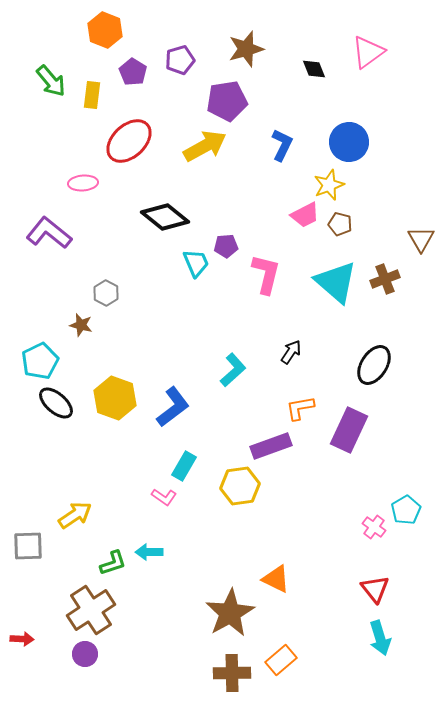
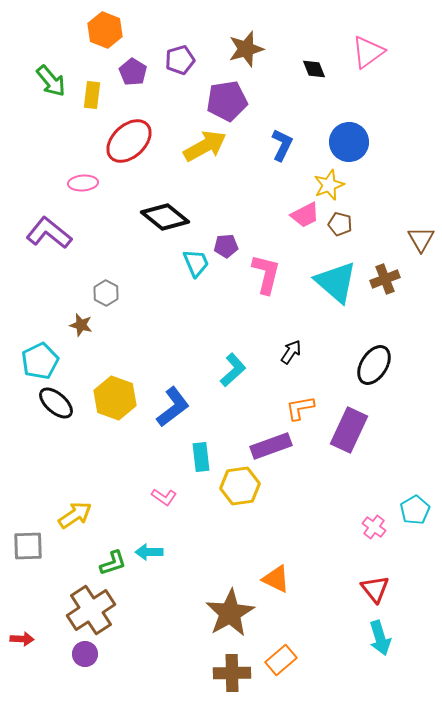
cyan rectangle at (184, 466): moved 17 px right, 9 px up; rotated 36 degrees counterclockwise
cyan pentagon at (406, 510): moved 9 px right
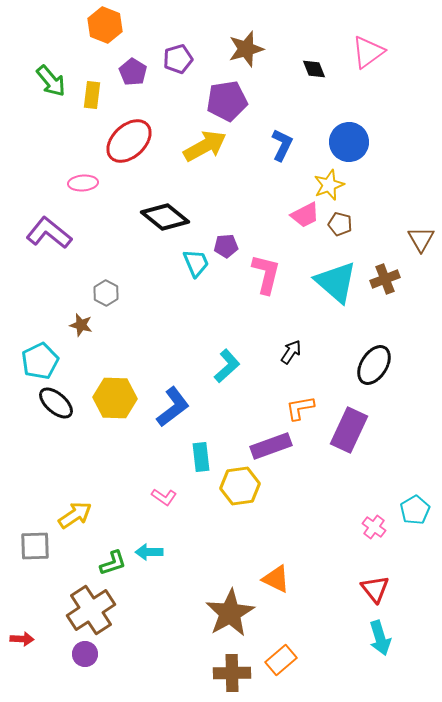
orange hexagon at (105, 30): moved 5 px up
purple pentagon at (180, 60): moved 2 px left, 1 px up
cyan L-shape at (233, 370): moved 6 px left, 4 px up
yellow hexagon at (115, 398): rotated 18 degrees counterclockwise
gray square at (28, 546): moved 7 px right
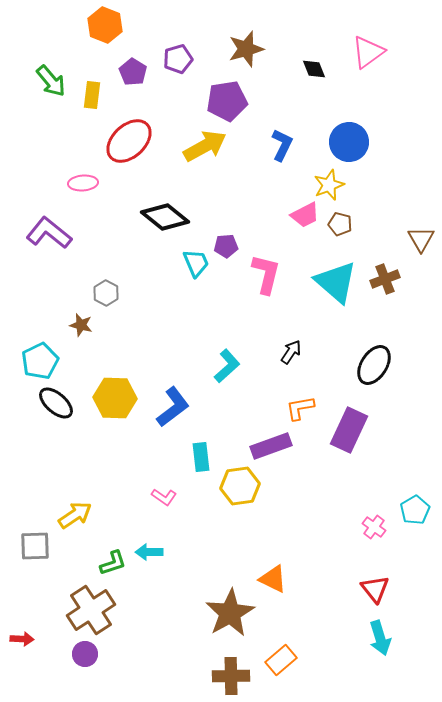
orange triangle at (276, 579): moved 3 px left
brown cross at (232, 673): moved 1 px left, 3 px down
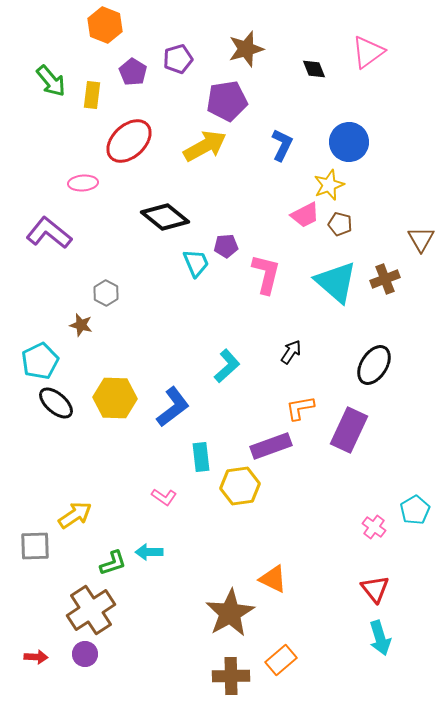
red arrow at (22, 639): moved 14 px right, 18 px down
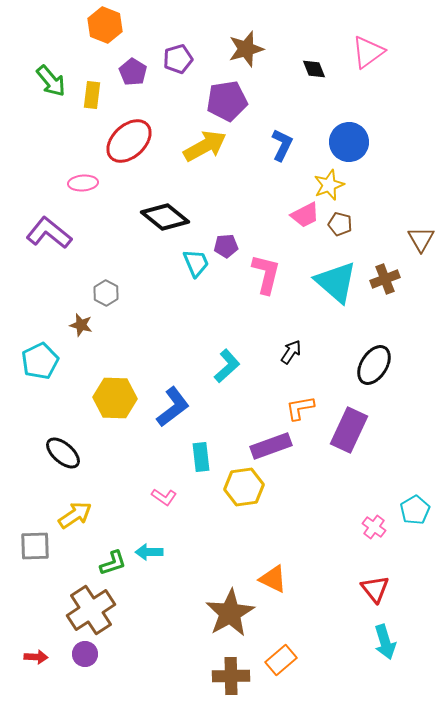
black ellipse at (56, 403): moved 7 px right, 50 px down
yellow hexagon at (240, 486): moved 4 px right, 1 px down
cyan arrow at (380, 638): moved 5 px right, 4 px down
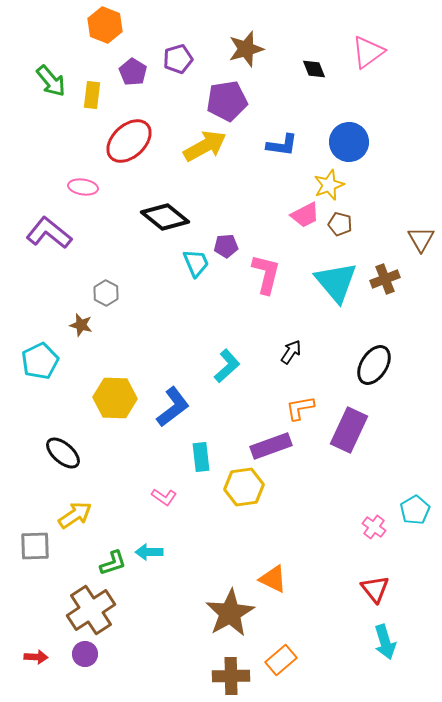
blue L-shape at (282, 145): rotated 72 degrees clockwise
pink ellipse at (83, 183): moved 4 px down; rotated 12 degrees clockwise
cyan triangle at (336, 282): rotated 9 degrees clockwise
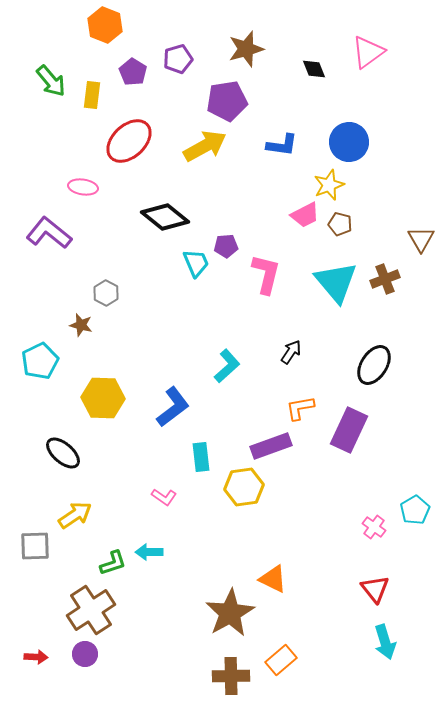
yellow hexagon at (115, 398): moved 12 px left
